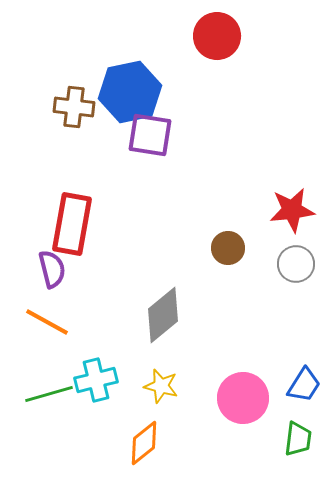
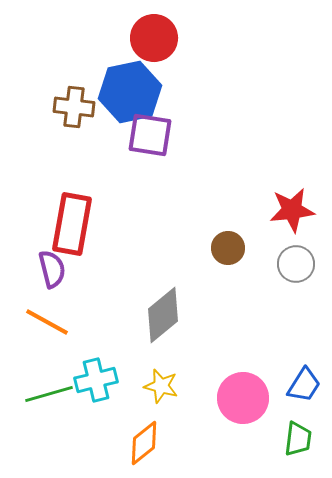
red circle: moved 63 px left, 2 px down
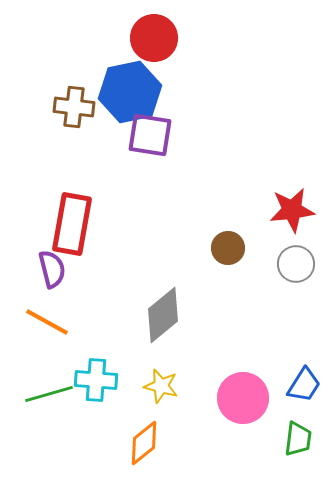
cyan cross: rotated 18 degrees clockwise
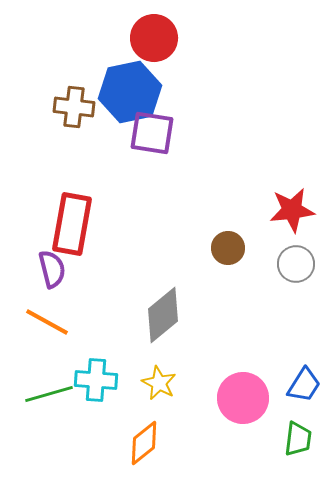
purple square: moved 2 px right, 2 px up
yellow star: moved 2 px left, 3 px up; rotated 12 degrees clockwise
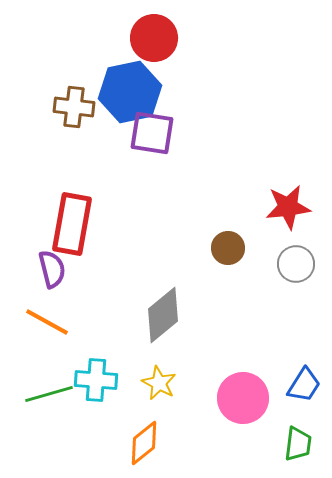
red star: moved 4 px left, 3 px up
green trapezoid: moved 5 px down
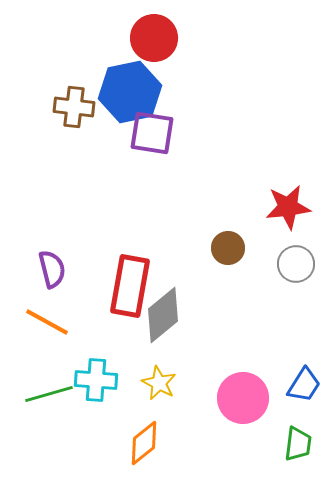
red rectangle: moved 58 px right, 62 px down
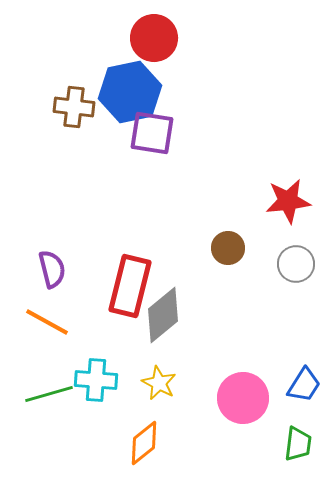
red star: moved 6 px up
red rectangle: rotated 4 degrees clockwise
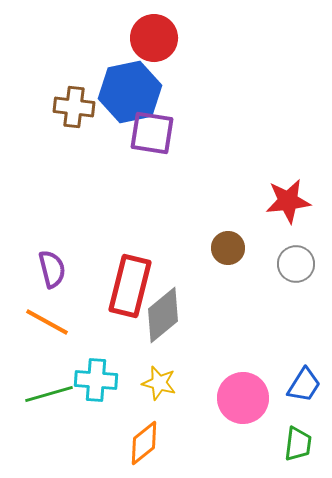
yellow star: rotated 12 degrees counterclockwise
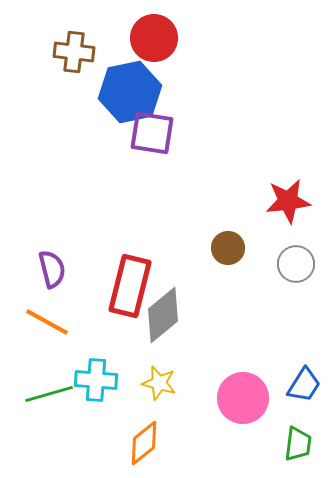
brown cross: moved 55 px up
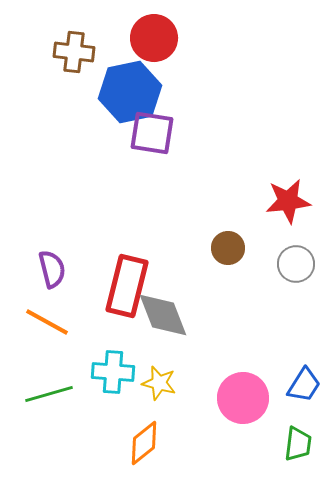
red rectangle: moved 3 px left
gray diamond: rotated 72 degrees counterclockwise
cyan cross: moved 17 px right, 8 px up
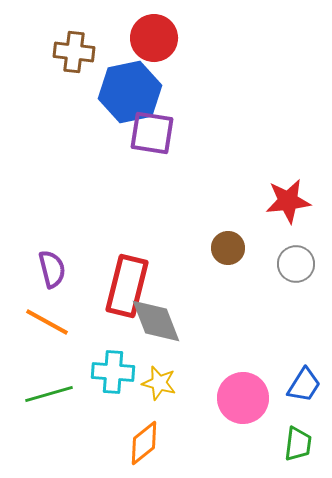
gray diamond: moved 7 px left, 6 px down
